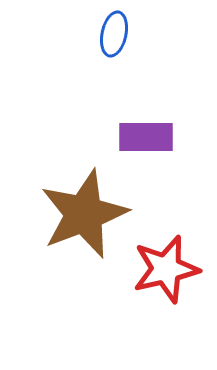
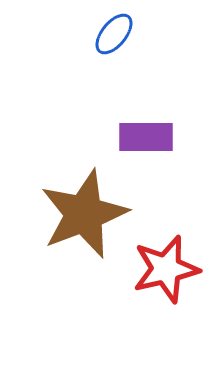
blue ellipse: rotated 27 degrees clockwise
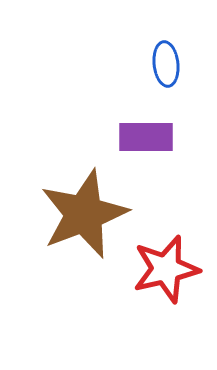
blue ellipse: moved 52 px right, 30 px down; rotated 45 degrees counterclockwise
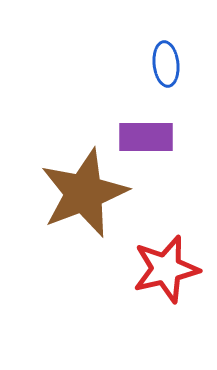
brown star: moved 21 px up
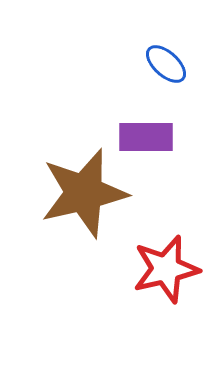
blue ellipse: rotated 42 degrees counterclockwise
brown star: rotated 8 degrees clockwise
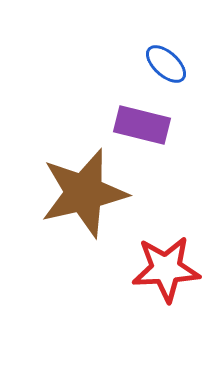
purple rectangle: moved 4 px left, 12 px up; rotated 14 degrees clockwise
red star: rotated 10 degrees clockwise
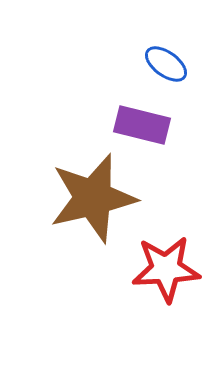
blue ellipse: rotated 6 degrees counterclockwise
brown star: moved 9 px right, 5 px down
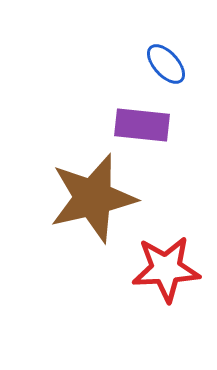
blue ellipse: rotated 12 degrees clockwise
purple rectangle: rotated 8 degrees counterclockwise
